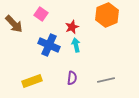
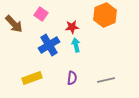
orange hexagon: moved 2 px left
red star: rotated 16 degrees clockwise
blue cross: rotated 35 degrees clockwise
yellow rectangle: moved 3 px up
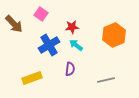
orange hexagon: moved 9 px right, 20 px down
cyan arrow: rotated 40 degrees counterclockwise
purple semicircle: moved 2 px left, 9 px up
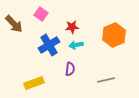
cyan arrow: rotated 48 degrees counterclockwise
yellow rectangle: moved 2 px right, 5 px down
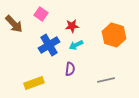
red star: moved 1 px up
orange hexagon: rotated 20 degrees counterclockwise
cyan arrow: rotated 16 degrees counterclockwise
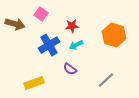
brown arrow: moved 1 px right; rotated 30 degrees counterclockwise
purple semicircle: rotated 120 degrees clockwise
gray line: rotated 30 degrees counterclockwise
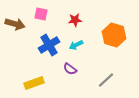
pink square: rotated 24 degrees counterclockwise
red star: moved 3 px right, 6 px up
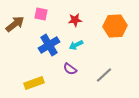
brown arrow: rotated 54 degrees counterclockwise
orange hexagon: moved 1 px right, 9 px up; rotated 20 degrees counterclockwise
gray line: moved 2 px left, 5 px up
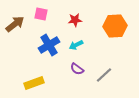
purple semicircle: moved 7 px right
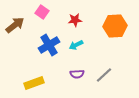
pink square: moved 1 px right, 2 px up; rotated 24 degrees clockwise
brown arrow: moved 1 px down
purple semicircle: moved 5 px down; rotated 40 degrees counterclockwise
